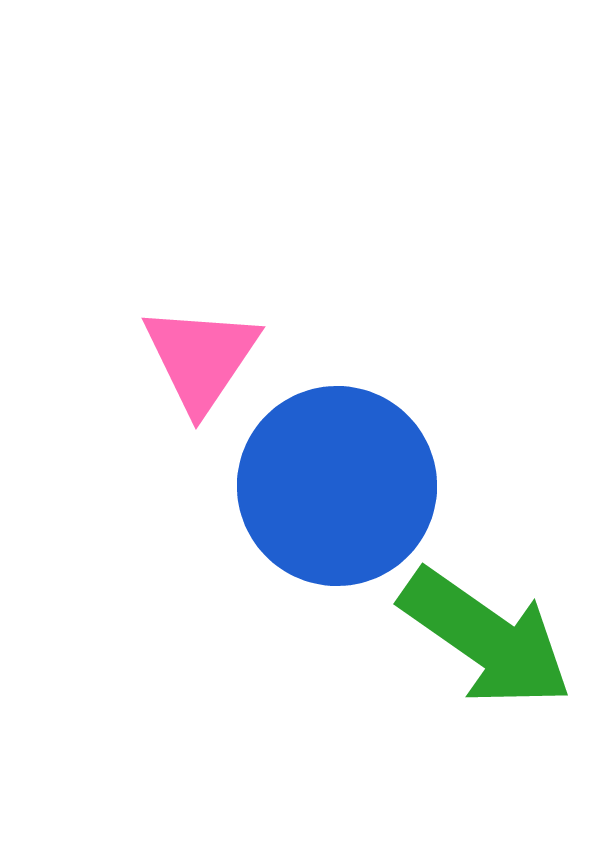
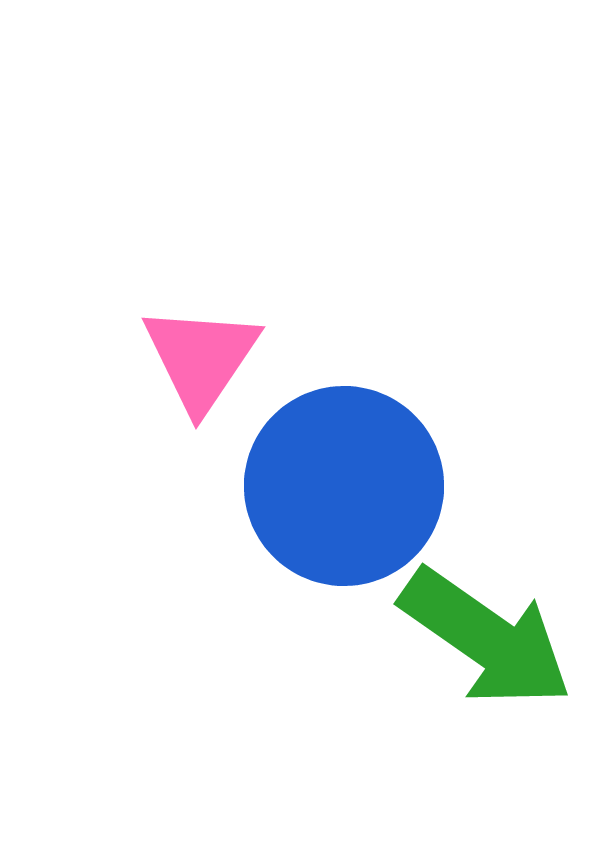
blue circle: moved 7 px right
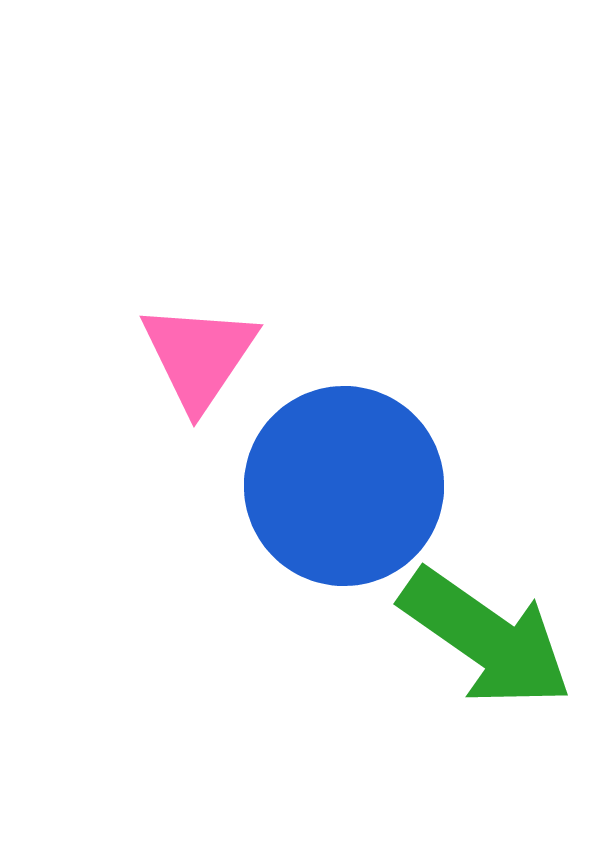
pink triangle: moved 2 px left, 2 px up
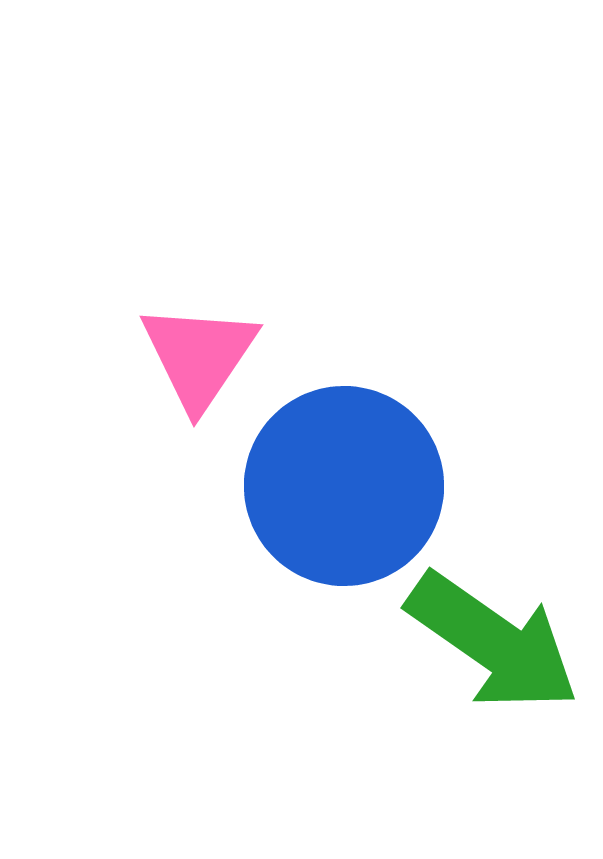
green arrow: moved 7 px right, 4 px down
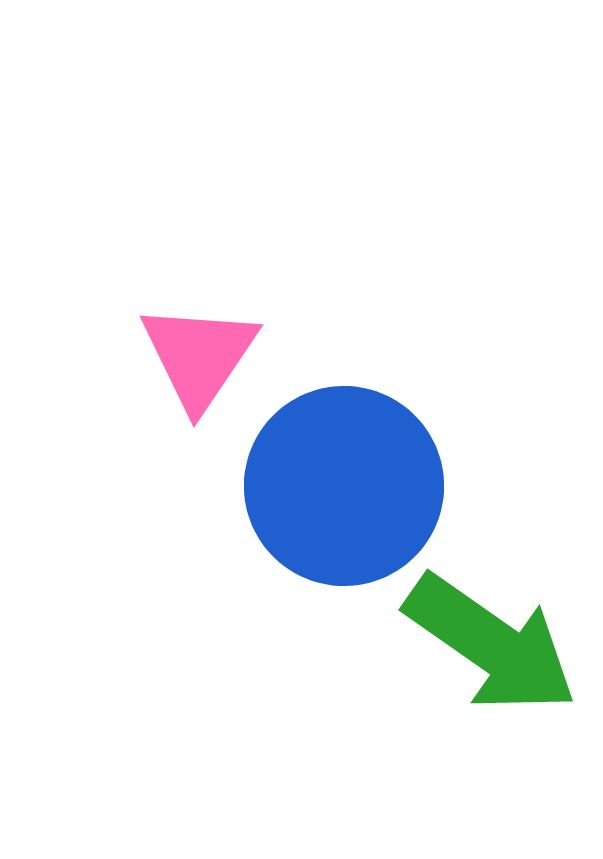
green arrow: moved 2 px left, 2 px down
